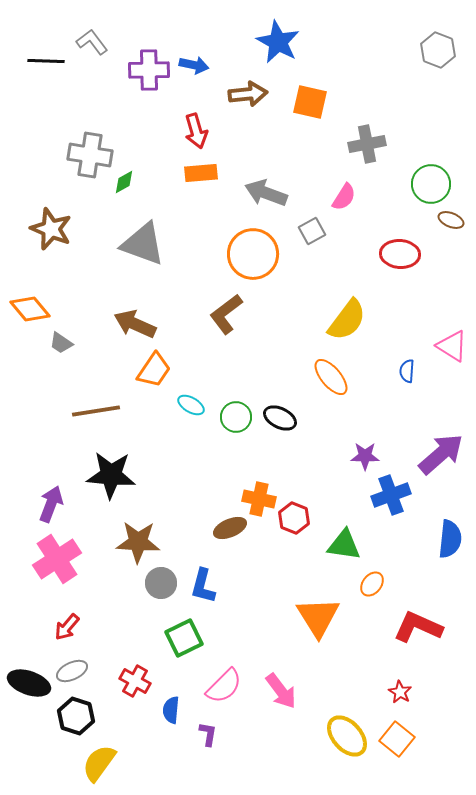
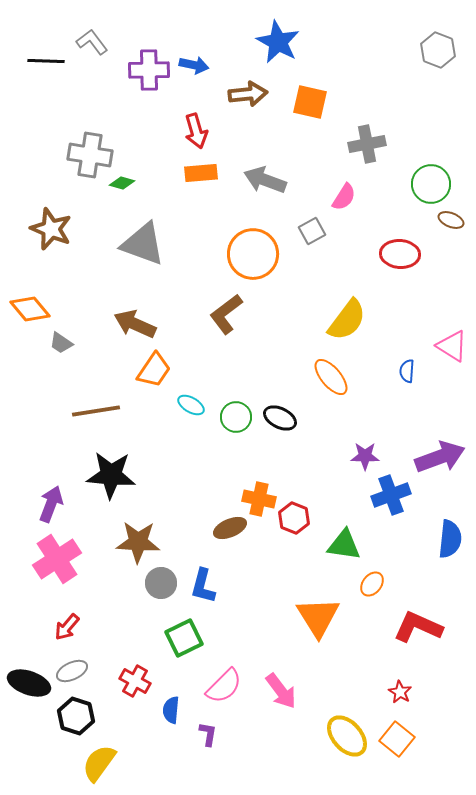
green diamond at (124, 182): moved 2 px left, 1 px down; rotated 45 degrees clockwise
gray arrow at (266, 193): moved 1 px left, 13 px up
purple arrow at (441, 454): moved 1 px left, 3 px down; rotated 21 degrees clockwise
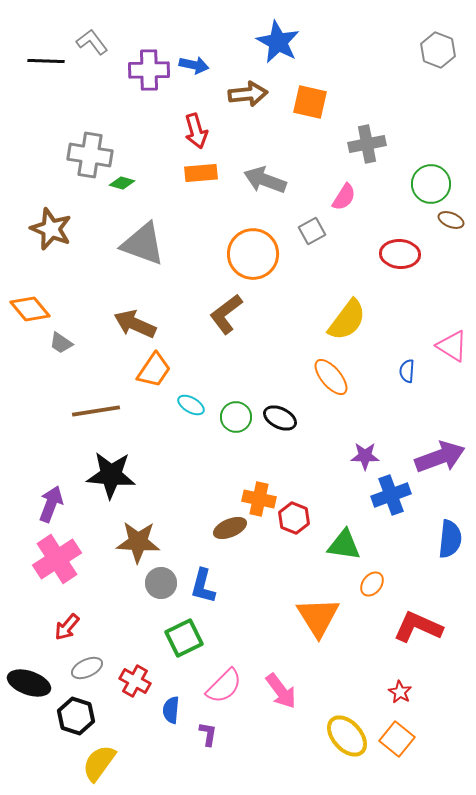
gray ellipse at (72, 671): moved 15 px right, 3 px up
